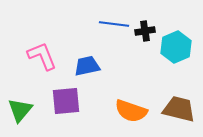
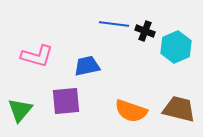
black cross: rotated 30 degrees clockwise
pink L-shape: moved 5 px left; rotated 128 degrees clockwise
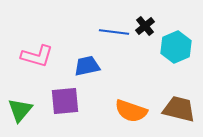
blue line: moved 8 px down
black cross: moved 5 px up; rotated 30 degrees clockwise
purple square: moved 1 px left
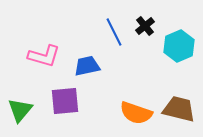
blue line: rotated 56 degrees clockwise
cyan hexagon: moved 3 px right, 1 px up
pink L-shape: moved 7 px right
orange semicircle: moved 5 px right, 2 px down
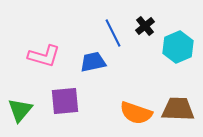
blue line: moved 1 px left, 1 px down
cyan hexagon: moved 1 px left, 1 px down
blue trapezoid: moved 6 px right, 4 px up
brown trapezoid: moved 1 px left; rotated 12 degrees counterclockwise
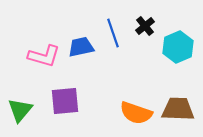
blue line: rotated 8 degrees clockwise
blue trapezoid: moved 12 px left, 15 px up
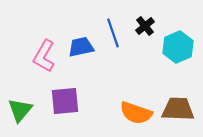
pink L-shape: rotated 104 degrees clockwise
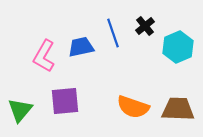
orange semicircle: moved 3 px left, 6 px up
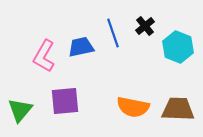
cyan hexagon: rotated 16 degrees counterclockwise
orange semicircle: rotated 8 degrees counterclockwise
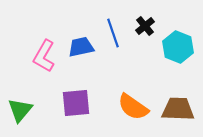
purple square: moved 11 px right, 2 px down
orange semicircle: rotated 24 degrees clockwise
